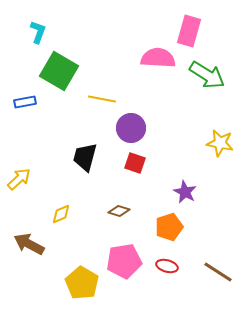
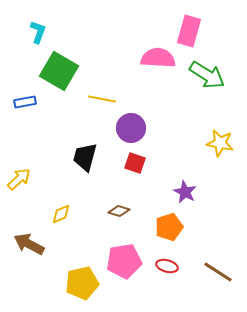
yellow pentagon: rotated 28 degrees clockwise
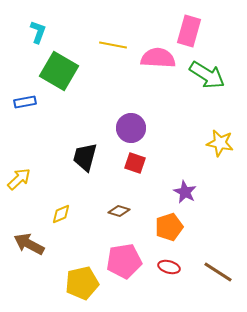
yellow line: moved 11 px right, 54 px up
red ellipse: moved 2 px right, 1 px down
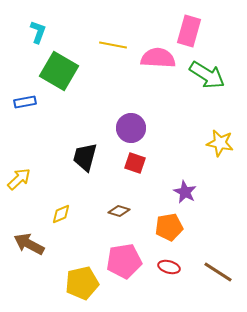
orange pentagon: rotated 8 degrees clockwise
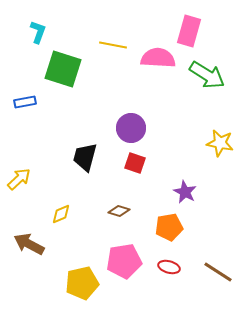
green square: moved 4 px right, 2 px up; rotated 12 degrees counterclockwise
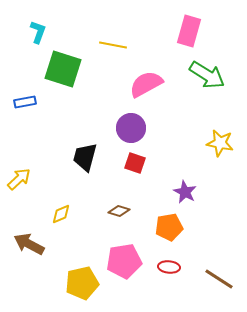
pink semicircle: moved 12 px left, 26 px down; rotated 32 degrees counterclockwise
red ellipse: rotated 10 degrees counterclockwise
brown line: moved 1 px right, 7 px down
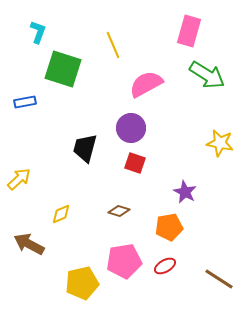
yellow line: rotated 56 degrees clockwise
black trapezoid: moved 9 px up
red ellipse: moved 4 px left, 1 px up; rotated 35 degrees counterclockwise
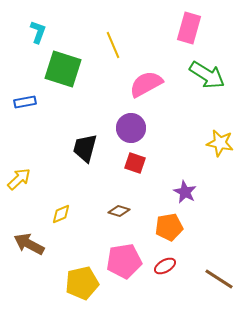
pink rectangle: moved 3 px up
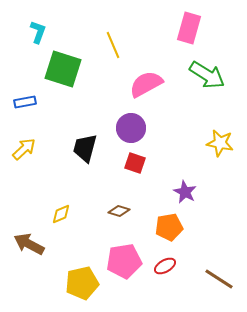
yellow arrow: moved 5 px right, 30 px up
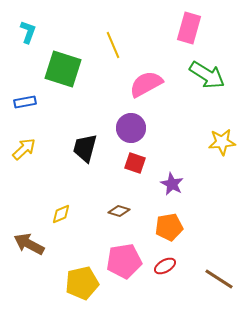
cyan L-shape: moved 10 px left
yellow star: moved 2 px right, 1 px up; rotated 16 degrees counterclockwise
purple star: moved 13 px left, 8 px up
